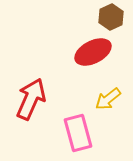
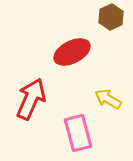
red ellipse: moved 21 px left
yellow arrow: rotated 68 degrees clockwise
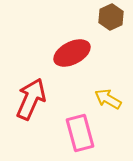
red ellipse: moved 1 px down
pink rectangle: moved 2 px right
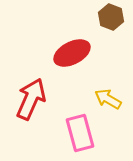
brown hexagon: rotated 15 degrees counterclockwise
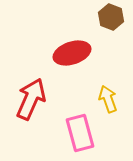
red ellipse: rotated 9 degrees clockwise
yellow arrow: rotated 40 degrees clockwise
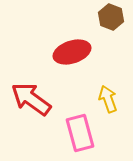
red ellipse: moved 1 px up
red arrow: rotated 78 degrees counterclockwise
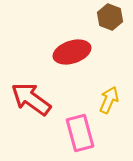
brown hexagon: moved 1 px left
yellow arrow: moved 1 px right, 1 px down; rotated 44 degrees clockwise
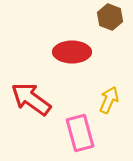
red ellipse: rotated 18 degrees clockwise
